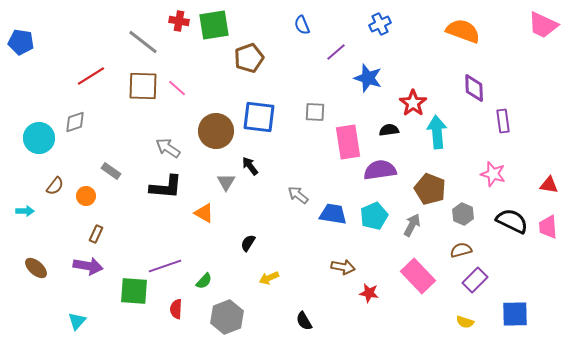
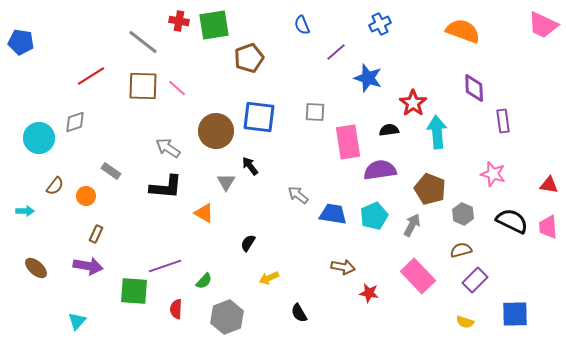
black semicircle at (304, 321): moved 5 px left, 8 px up
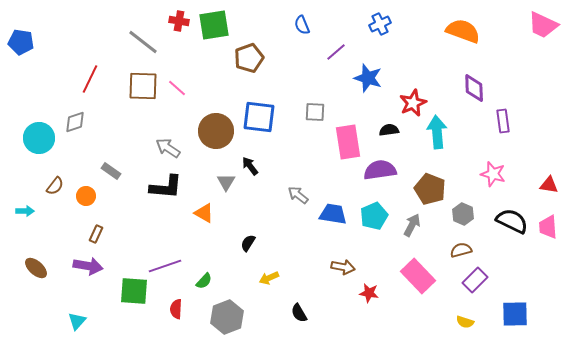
red line at (91, 76): moved 1 px left, 3 px down; rotated 32 degrees counterclockwise
red star at (413, 103): rotated 12 degrees clockwise
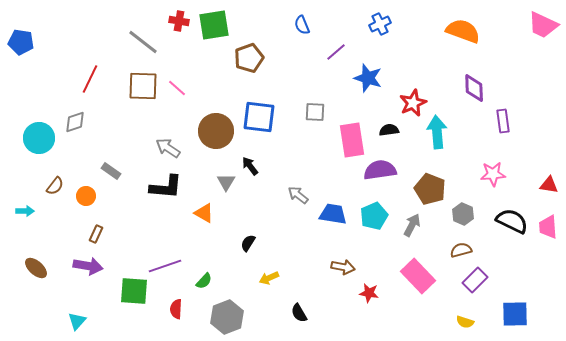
pink rectangle at (348, 142): moved 4 px right, 2 px up
pink star at (493, 174): rotated 20 degrees counterclockwise
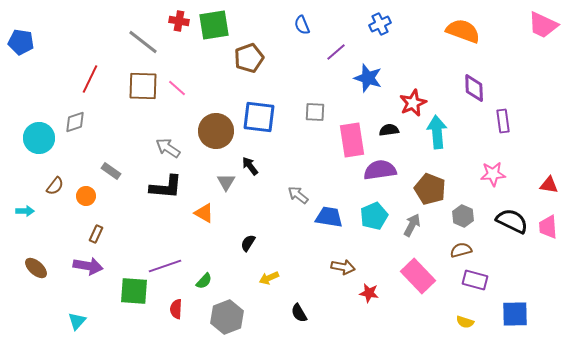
blue trapezoid at (333, 214): moved 4 px left, 3 px down
gray hexagon at (463, 214): moved 2 px down
purple rectangle at (475, 280): rotated 60 degrees clockwise
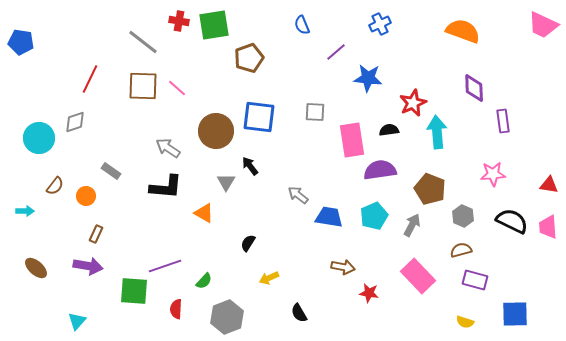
blue star at (368, 78): rotated 12 degrees counterclockwise
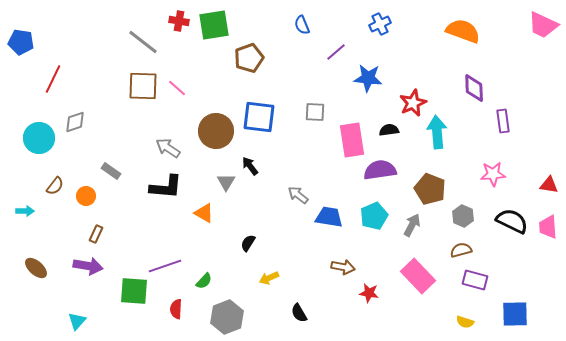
red line at (90, 79): moved 37 px left
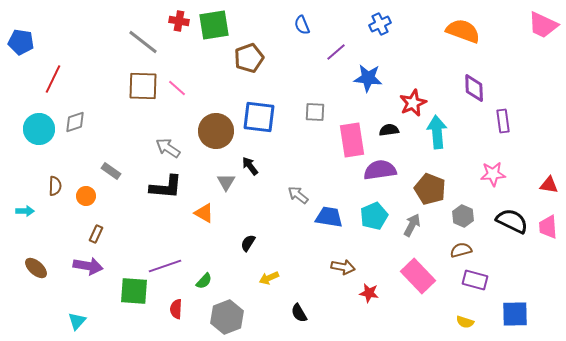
cyan circle at (39, 138): moved 9 px up
brown semicircle at (55, 186): rotated 36 degrees counterclockwise
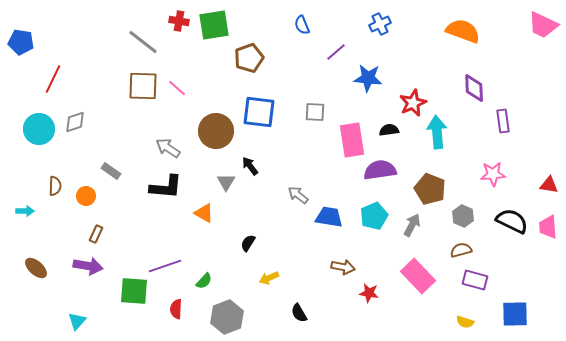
blue square at (259, 117): moved 5 px up
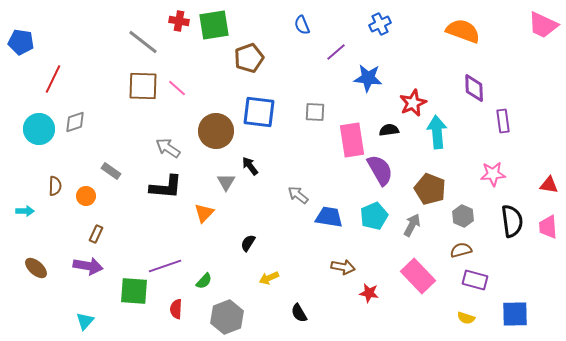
purple semicircle at (380, 170): rotated 68 degrees clockwise
orange triangle at (204, 213): rotated 45 degrees clockwise
black semicircle at (512, 221): rotated 56 degrees clockwise
cyan triangle at (77, 321): moved 8 px right
yellow semicircle at (465, 322): moved 1 px right, 4 px up
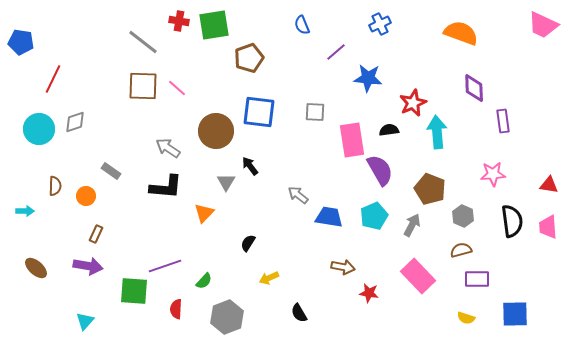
orange semicircle at (463, 31): moved 2 px left, 2 px down
purple rectangle at (475, 280): moved 2 px right, 1 px up; rotated 15 degrees counterclockwise
